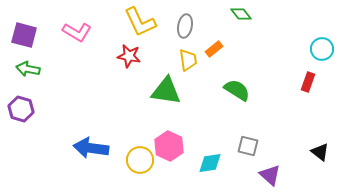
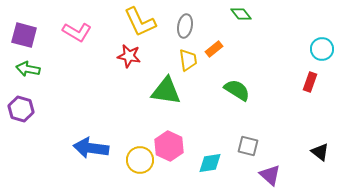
red rectangle: moved 2 px right
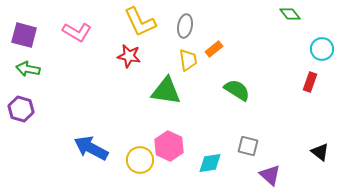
green diamond: moved 49 px right
blue arrow: rotated 20 degrees clockwise
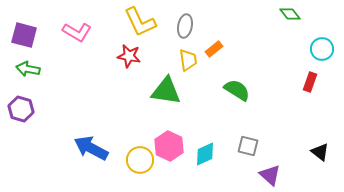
cyan diamond: moved 5 px left, 9 px up; rotated 15 degrees counterclockwise
